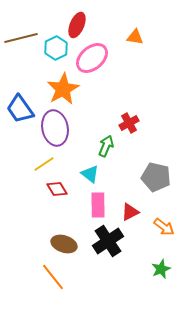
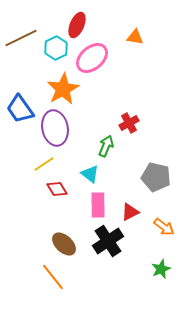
brown line: rotated 12 degrees counterclockwise
brown ellipse: rotated 25 degrees clockwise
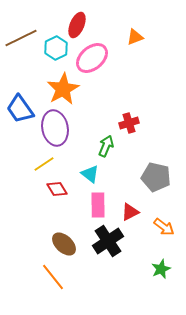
orange triangle: rotated 30 degrees counterclockwise
red cross: rotated 12 degrees clockwise
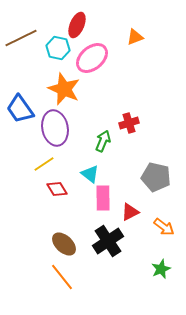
cyan hexagon: moved 2 px right; rotated 20 degrees counterclockwise
orange star: moved 1 px right; rotated 20 degrees counterclockwise
green arrow: moved 3 px left, 5 px up
pink rectangle: moved 5 px right, 7 px up
orange line: moved 9 px right
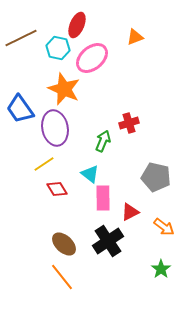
green star: rotated 12 degrees counterclockwise
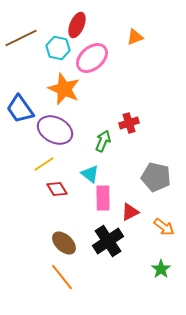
purple ellipse: moved 2 px down; rotated 52 degrees counterclockwise
brown ellipse: moved 1 px up
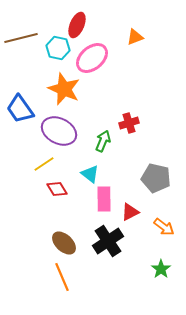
brown line: rotated 12 degrees clockwise
purple ellipse: moved 4 px right, 1 px down
gray pentagon: moved 1 px down
pink rectangle: moved 1 px right, 1 px down
orange line: rotated 16 degrees clockwise
